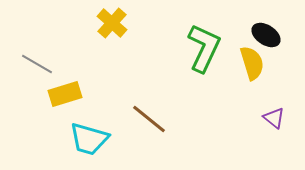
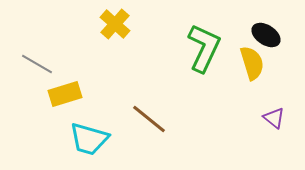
yellow cross: moved 3 px right, 1 px down
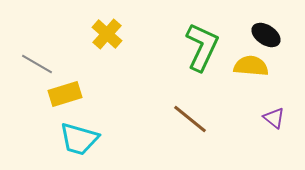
yellow cross: moved 8 px left, 10 px down
green L-shape: moved 2 px left, 1 px up
yellow semicircle: moved 1 px left, 3 px down; rotated 68 degrees counterclockwise
brown line: moved 41 px right
cyan trapezoid: moved 10 px left
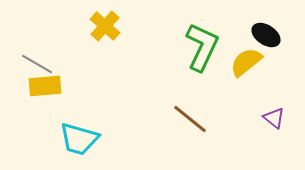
yellow cross: moved 2 px left, 8 px up
yellow semicircle: moved 5 px left, 4 px up; rotated 44 degrees counterclockwise
yellow rectangle: moved 20 px left, 8 px up; rotated 12 degrees clockwise
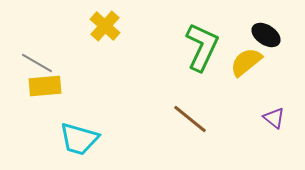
gray line: moved 1 px up
